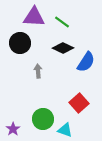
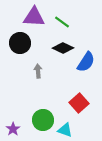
green circle: moved 1 px down
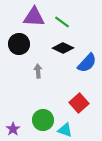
black circle: moved 1 px left, 1 px down
blue semicircle: moved 1 px right, 1 px down; rotated 10 degrees clockwise
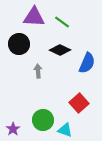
black diamond: moved 3 px left, 2 px down
blue semicircle: rotated 20 degrees counterclockwise
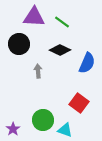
red square: rotated 12 degrees counterclockwise
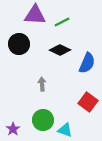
purple triangle: moved 1 px right, 2 px up
green line: rotated 63 degrees counterclockwise
gray arrow: moved 4 px right, 13 px down
red square: moved 9 px right, 1 px up
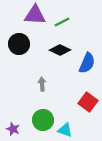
purple star: rotated 16 degrees counterclockwise
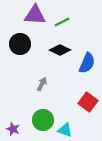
black circle: moved 1 px right
gray arrow: rotated 32 degrees clockwise
